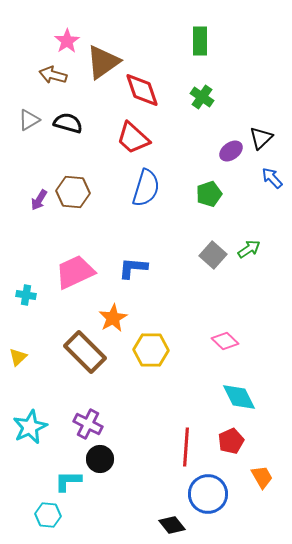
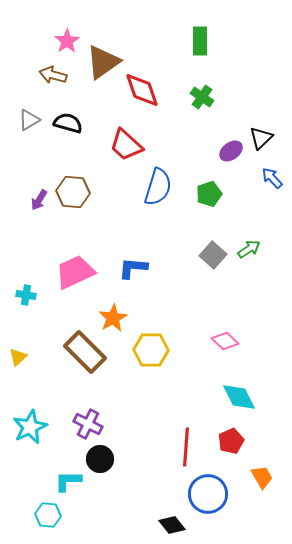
red trapezoid: moved 7 px left, 7 px down
blue semicircle: moved 12 px right, 1 px up
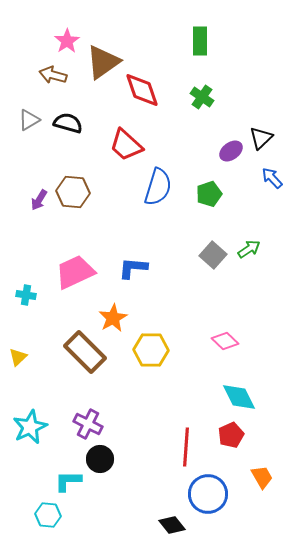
red pentagon: moved 6 px up
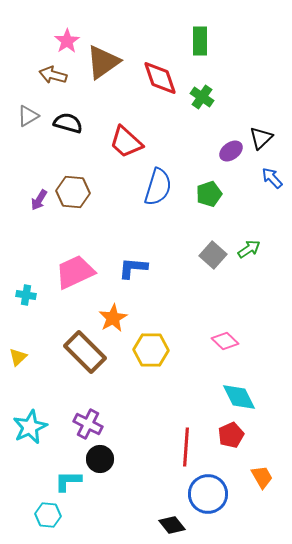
red diamond: moved 18 px right, 12 px up
gray triangle: moved 1 px left, 4 px up
red trapezoid: moved 3 px up
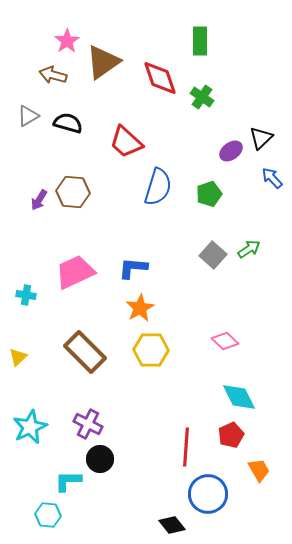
orange star: moved 27 px right, 10 px up
orange trapezoid: moved 3 px left, 7 px up
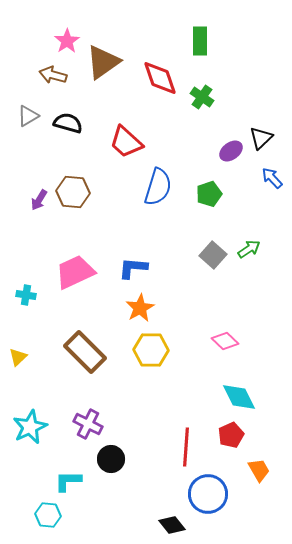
black circle: moved 11 px right
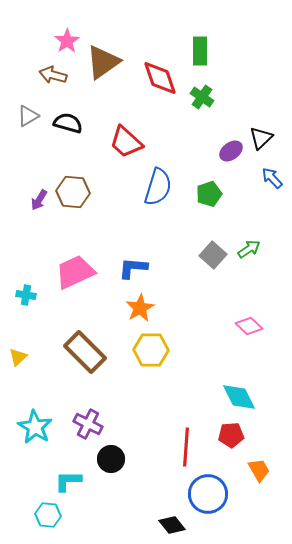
green rectangle: moved 10 px down
pink diamond: moved 24 px right, 15 px up
cyan star: moved 5 px right; rotated 16 degrees counterclockwise
red pentagon: rotated 20 degrees clockwise
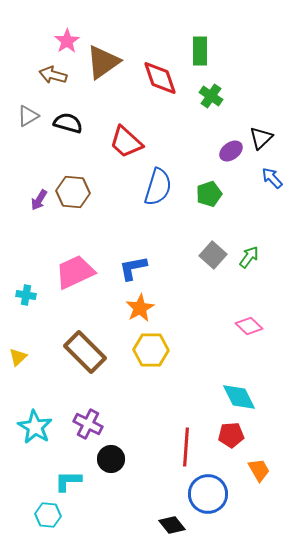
green cross: moved 9 px right, 1 px up
green arrow: moved 8 px down; rotated 20 degrees counterclockwise
blue L-shape: rotated 16 degrees counterclockwise
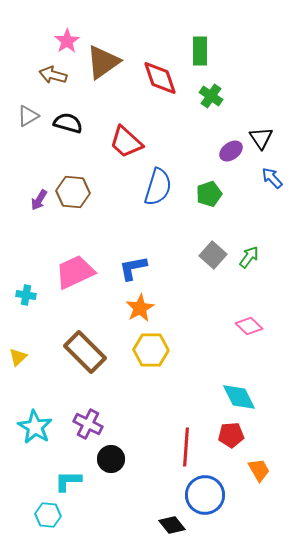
black triangle: rotated 20 degrees counterclockwise
blue circle: moved 3 px left, 1 px down
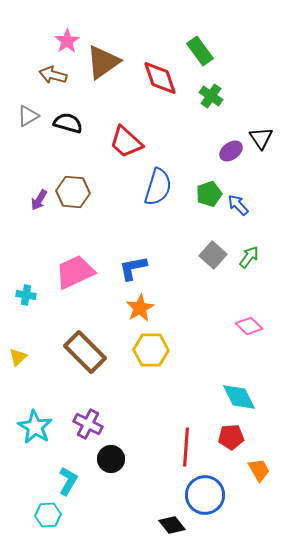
green rectangle: rotated 36 degrees counterclockwise
blue arrow: moved 34 px left, 27 px down
red pentagon: moved 2 px down
cyan L-shape: rotated 120 degrees clockwise
cyan hexagon: rotated 10 degrees counterclockwise
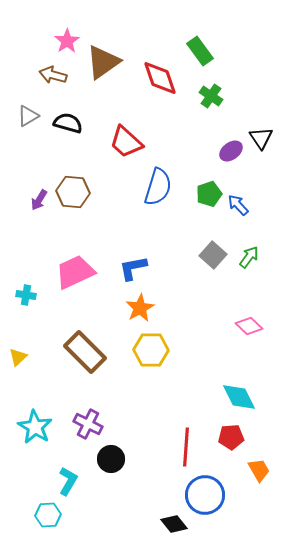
black diamond: moved 2 px right, 1 px up
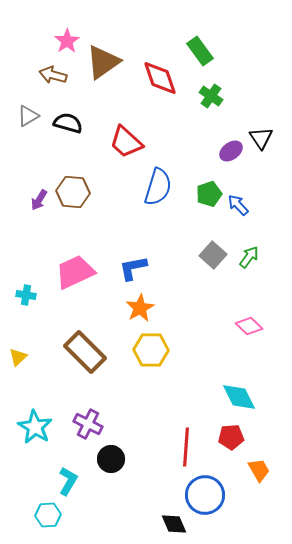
black diamond: rotated 16 degrees clockwise
